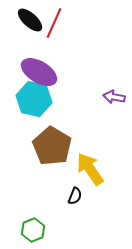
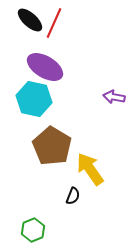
purple ellipse: moved 6 px right, 5 px up
black semicircle: moved 2 px left
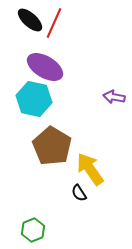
black semicircle: moved 6 px right, 3 px up; rotated 126 degrees clockwise
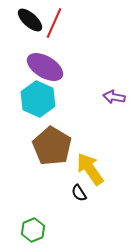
cyan hexagon: moved 4 px right; rotated 12 degrees clockwise
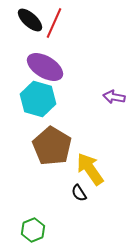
cyan hexagon: rotated 8 degrees counterclockwise
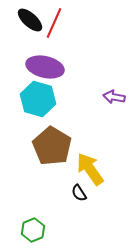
purple ellipse: rotated 18 degrees counterclockwise
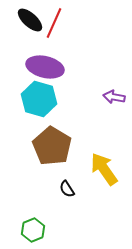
cyan hexagon: moved 1 px right
yellow arrow: moved 14 px right
black semicircle: moved 12 px left, 4 px up
